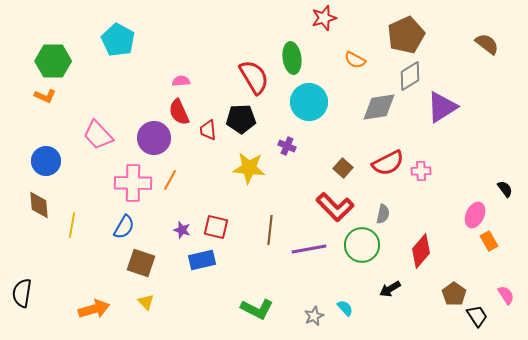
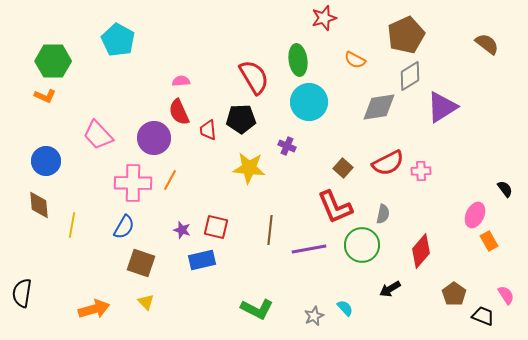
green ellipse at (292, 58): moved 6 px right, 2 px down
red L-shape at (335, 207): rotated 21 degrees clockwise
black trapezoid at (477, 316): moved 6 px right; rotated 35 degrees counterclockwise
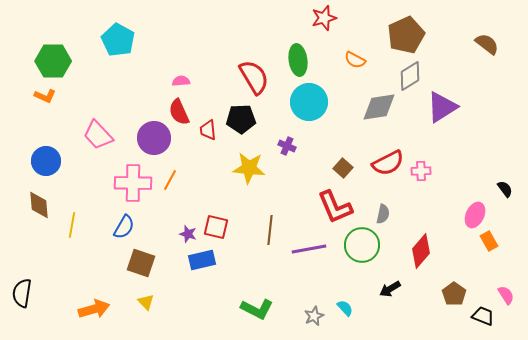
purple star at (182, 230): moved 6 px right, 4 px down
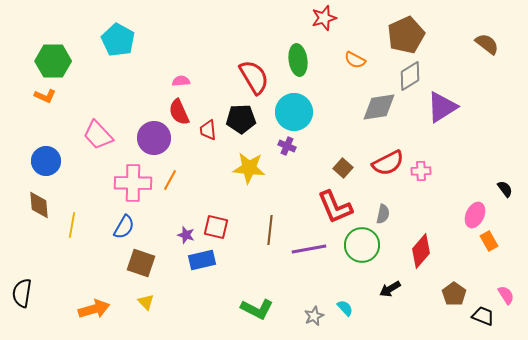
cyan circle at (309, 102): moved 15 px left, 10 px down
purple star at (188, 234): moved 2 px left, 1 px down
